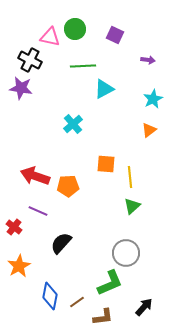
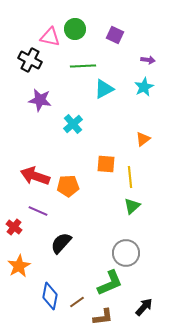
purple star: moved 19 px right, 12 px down
cyan star: moved 9 px left, 12 px up
orange triangle: moved 6 px left, 9 px down
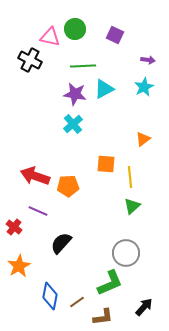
purple star: moved 35 px right, 6 px up
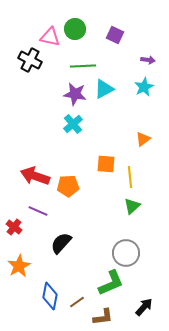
green L-shape: moved 1 px right
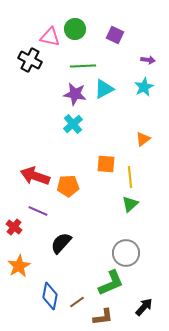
green triangle: moved 2 px left, 2 px up
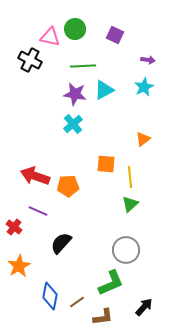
cyan triangle: moved 1 px down
gray circle: moved 3 px up
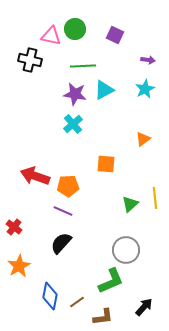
pink triangle: moved 1 px right, 1 px up
black cross: rotated 15 degrees counterclockwise
cyan star: moved 1 px right, 2 px down
yellow line: moved 25 px right, 21 px down
purple line: moved 25 px right
green L-shape: moved 2 px up
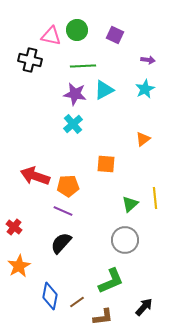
green circle: moved 2 px right, 1 px down
gray circle: moved 1 px left, 10 px up
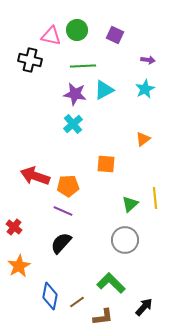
green L-shape: moved 2 px down; rotated 112 degrees counterclockwise
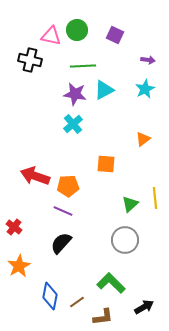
black arrow: rotated 18 degrees clockwise
